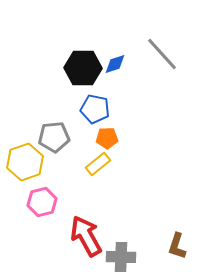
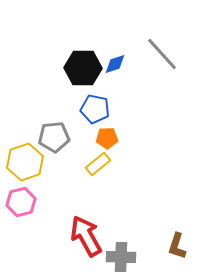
pink hexagon: moved 21 px left
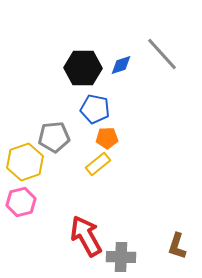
blue diamond: moved 6 px right, 1 px down
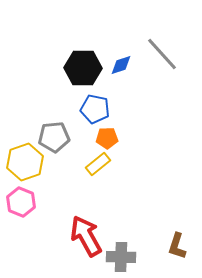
pink hexagon: rotated 24 degrees counterclockwise
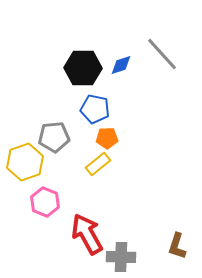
pink hexagon: moved 24 px right
red arrow: moved 1 px right, 2 px up
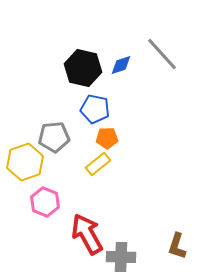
black hexagon: rotated 12 degrees clockwise
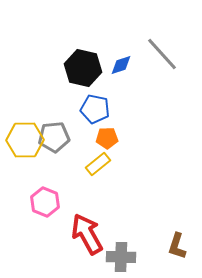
yellow hexagon: moved 22 px up; rotated 18 degrees clockwise
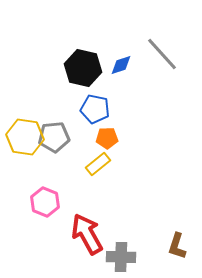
yellow hexagon: moved 3 px up; rotated 9 degrees clockwise
